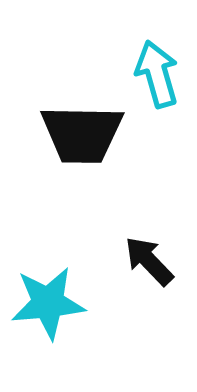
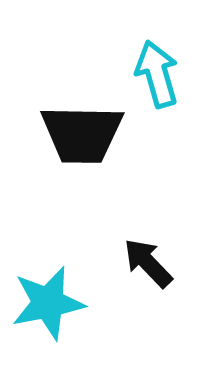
black arrow: moved 1 px left, 2 px down
cyan star: rotated 6 degrees counterclockwise
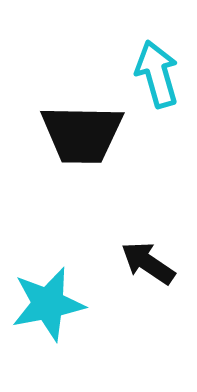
black arrow: rotated 12 degrees counterclockwise
cyan star: moved 1 px down
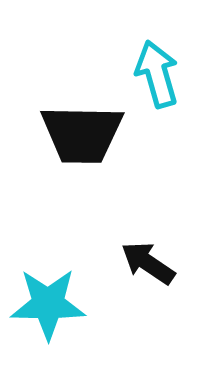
cyan star: rotated 12 degrees clockwise
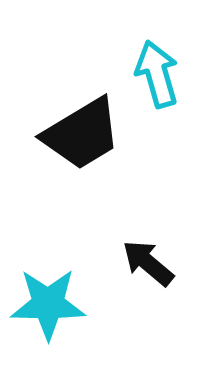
black trapezoid: rotated 32 degrees counterclockwise
black arrow: rotated 6 degrees clockwise
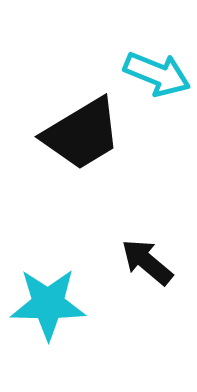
cyan arrow: rotated 128 degrees clockwise
black arrow: moved 1 px left, 1 px up
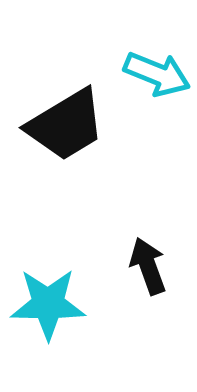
black trapezoid: moved 16 px left, 9 px up
black arrow: moved 1 px right, 4 px down; rotated 30 degrees clockwise
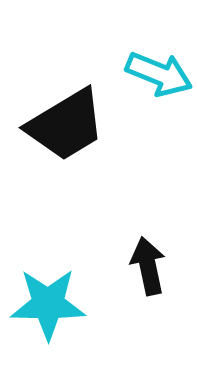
cyan arrow: moved 2 px right
black arrow: rotated 8 degrees clockwise
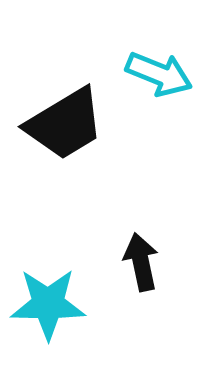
black trapezoid: moved 1 px left, 1 px up
black arrow: moved 7 px left, 4 px up
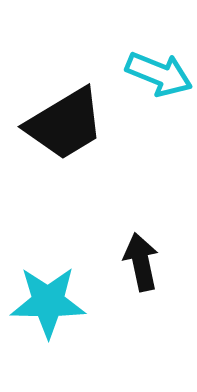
cyan star: moved 2 px up
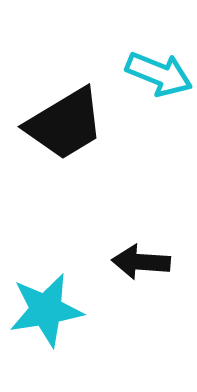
black arrow: rotated 74 degrees counterclockwise
cyan star: moved 2 px left, 8 px down; rotated 10 degrees counterclockwise
